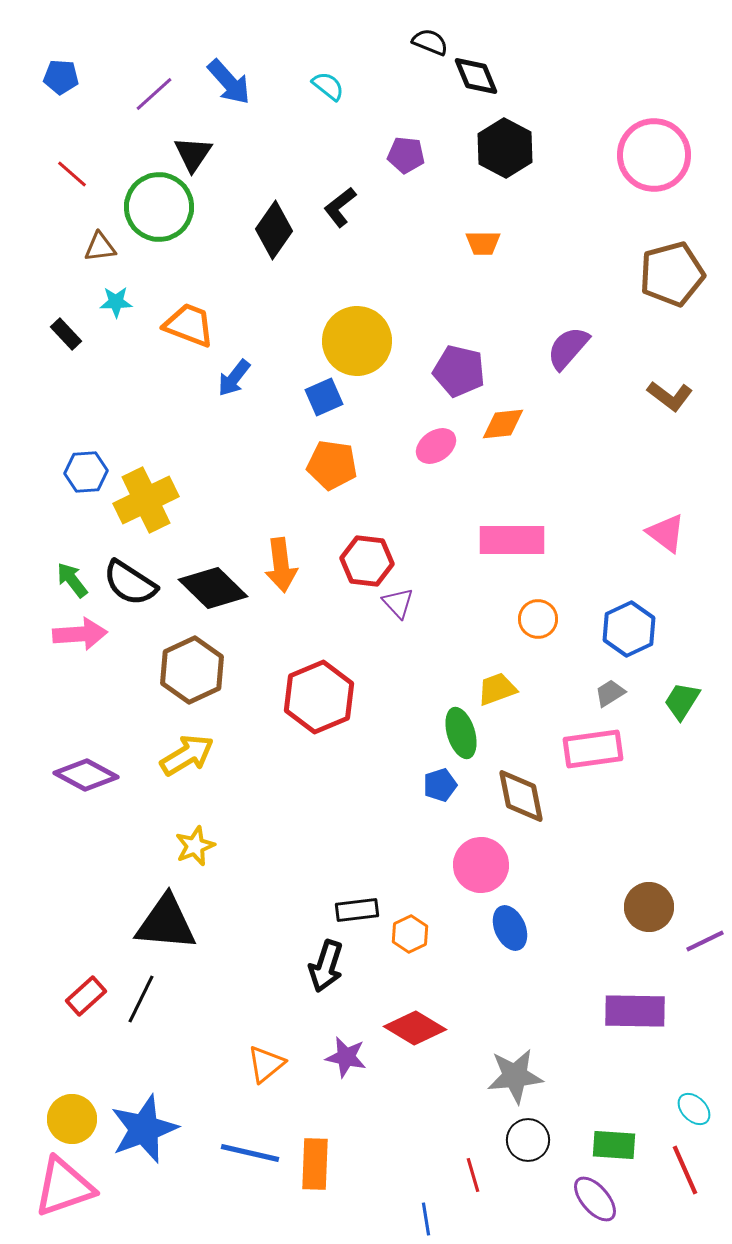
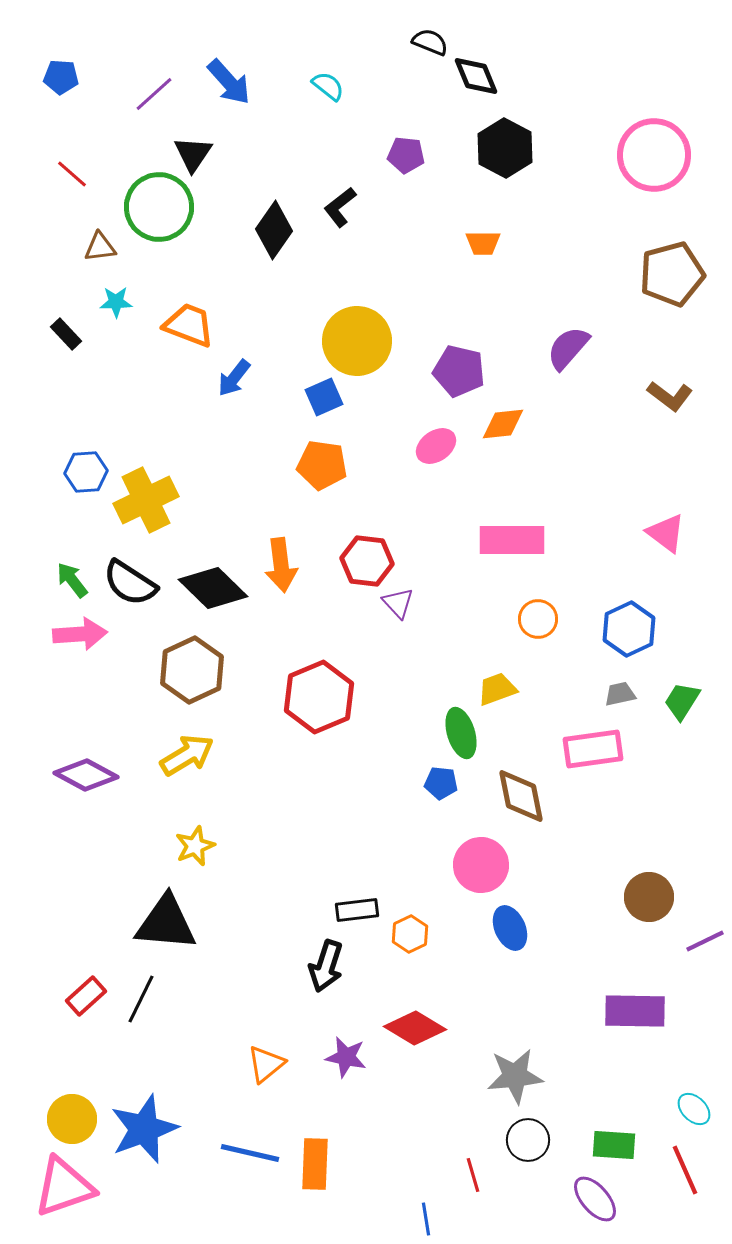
orange pentagon at (332, 465): moved 10 px left
gray trapezoid at (610, 693): moved 10 px right, 1 px down; rotated 20 degrees clockwise
blue pentagon at (440, 785): moved 1 px right, 2 px up; rotated 24 degrees clockwise
brown circle at (649, 907): moved 10 px up
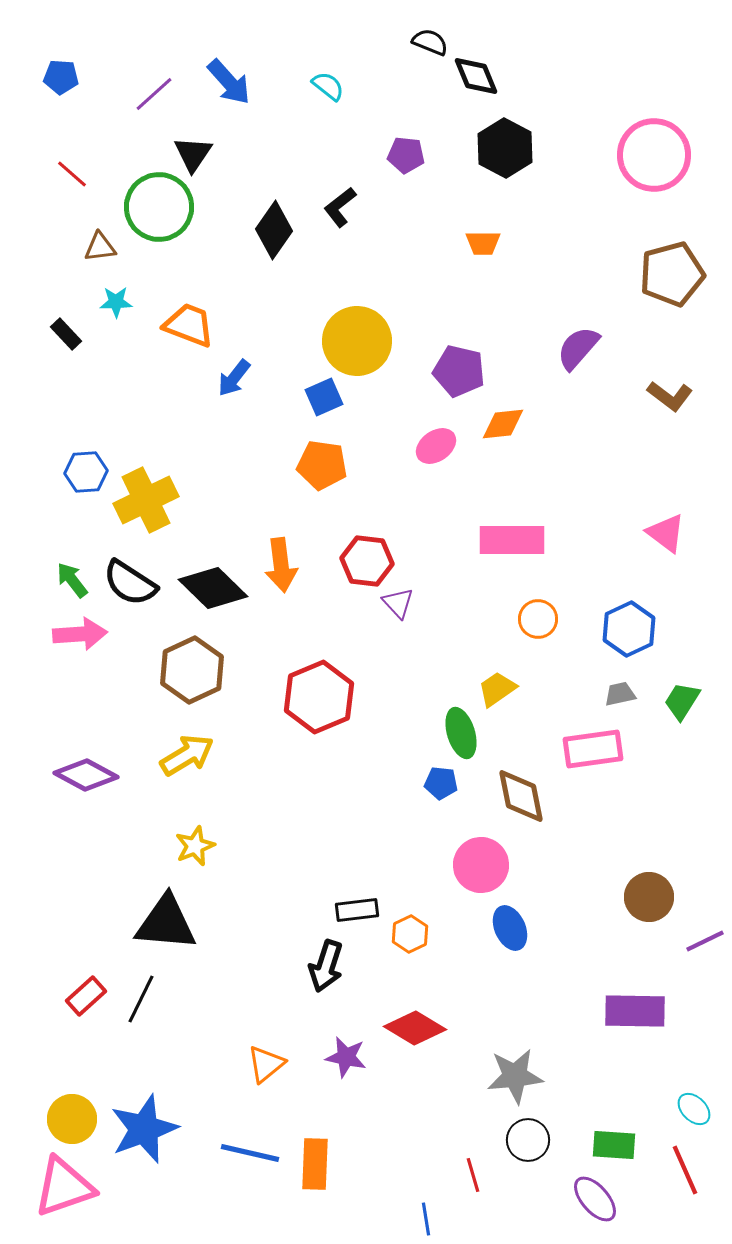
purple semicircle at (568, 348): moved 10 px right
yellow trapezoid at (497, 689): rotated 15 degrees counterclockwise
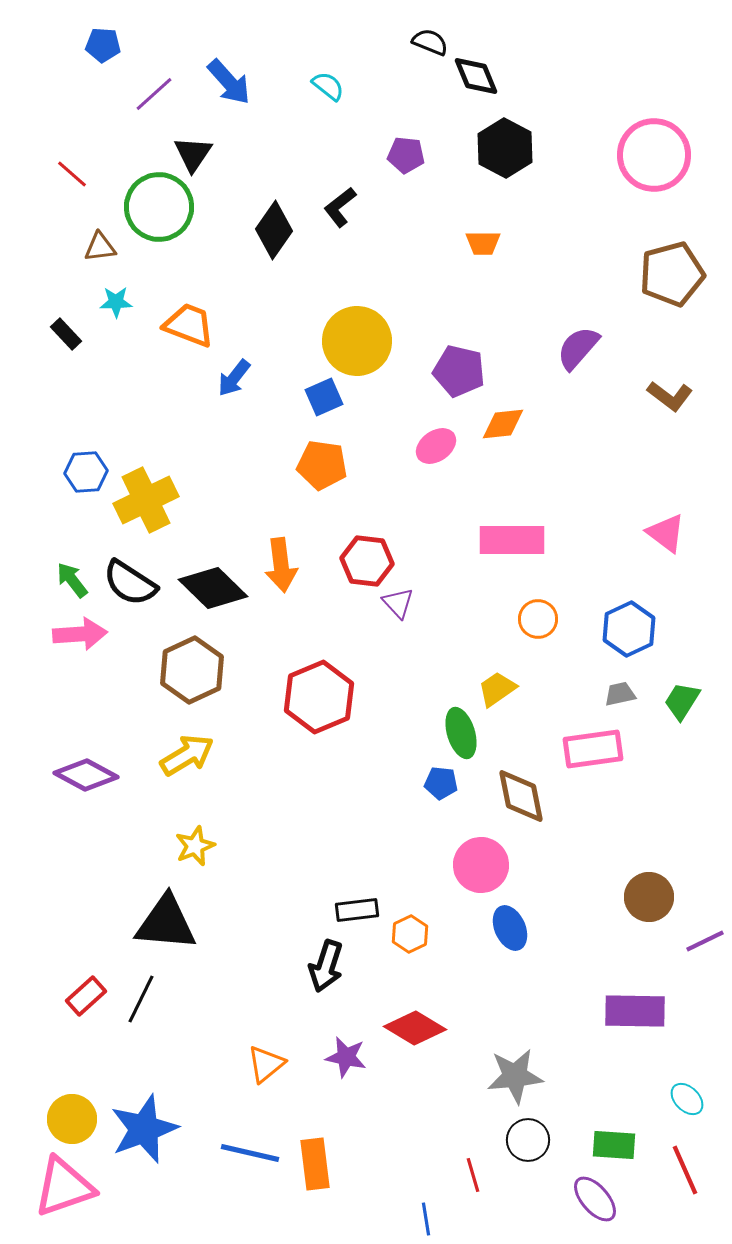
blue pentagon at (61, 77): moved 42 px right, 32 px up
cyan ellipse at (694, 1109): moved 7 px left, 10 px up
orange rectangle at (315, 1164): rotated 9 degrees counterclockwise
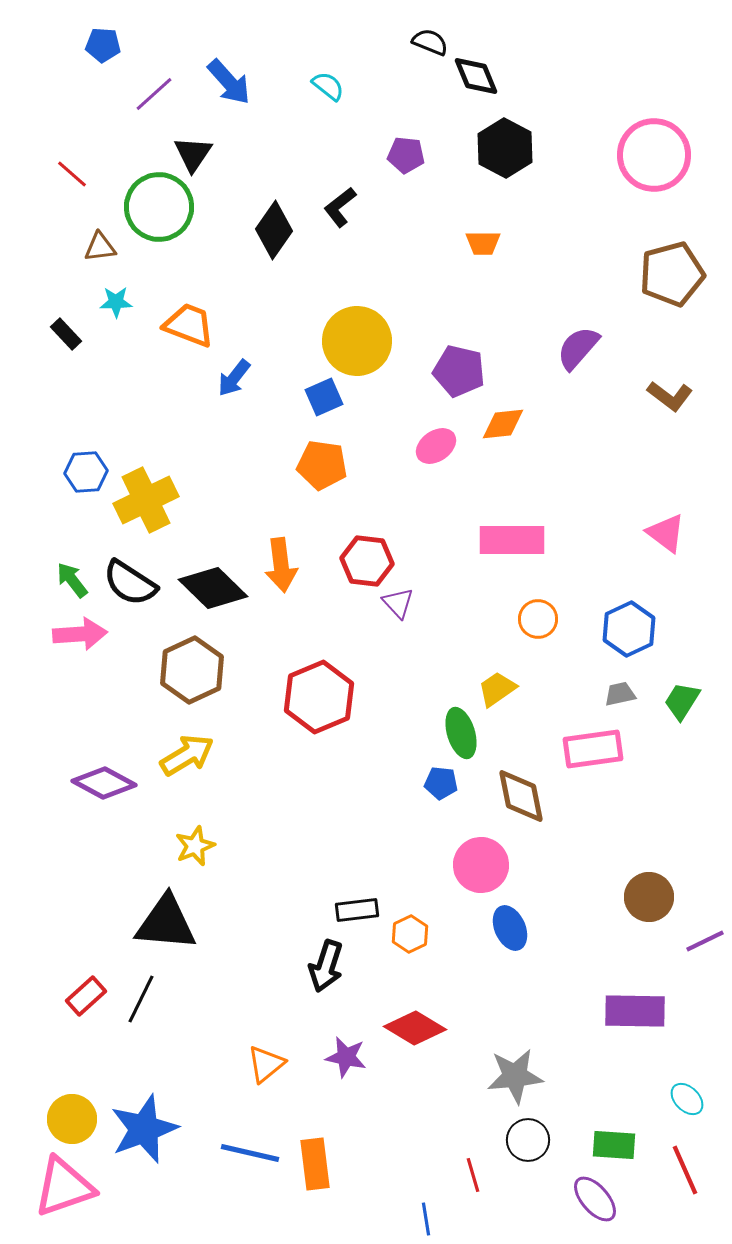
purple diamond at (86, 775): moved 18 px right, 8 px down
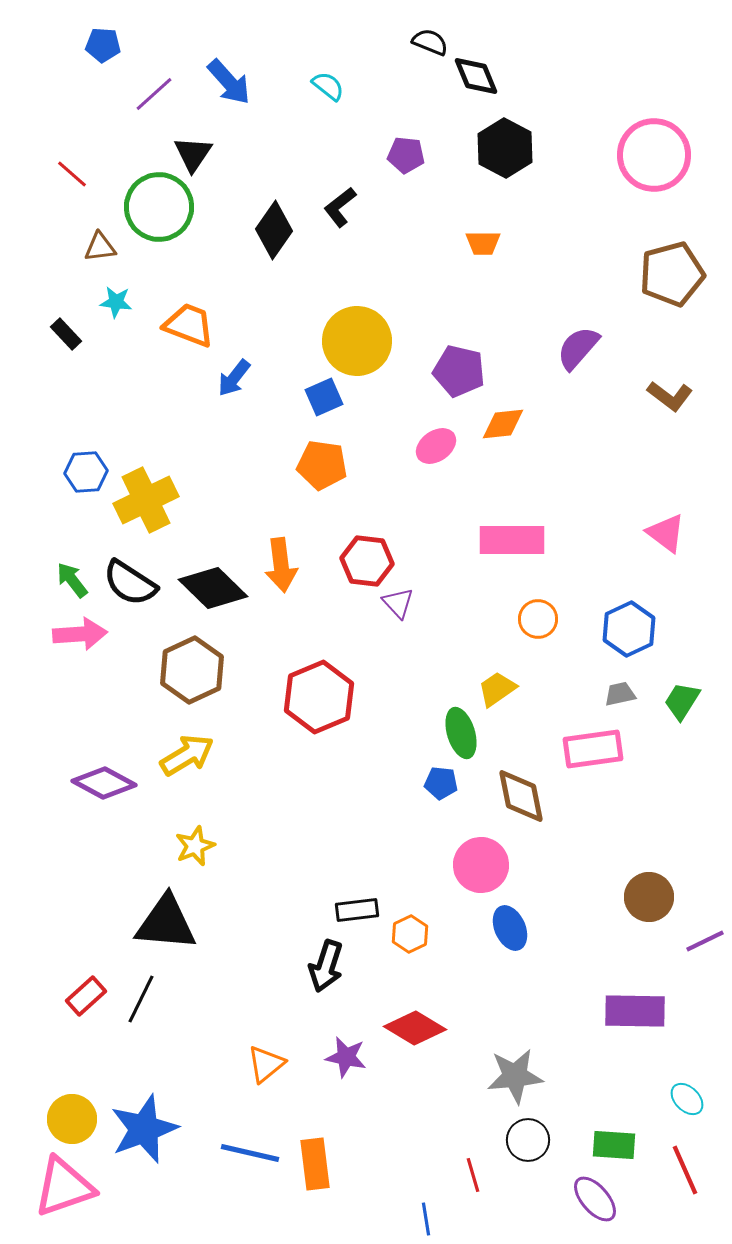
cyan star at (116, 302): rotated 8 degrees clockwise
